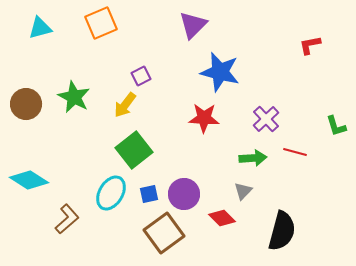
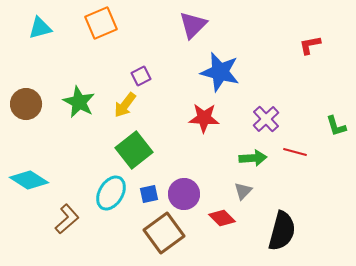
green star: moved 5 px right, 5 px down
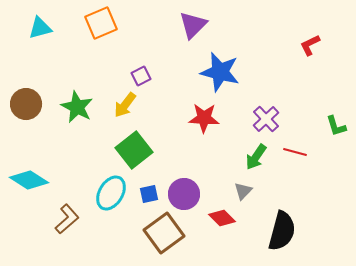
red L-shape: rotated 15 degrees counterclockwise
green star: moved 2 px left, 5 px down
green arrow: moved 3 px right, 1 px up; rotated 128 degrees clockwise
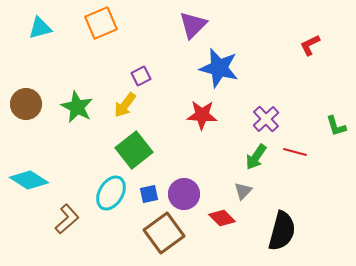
blue star: moved 1 px left, 4 px up
red star: moved 2 px left, 3 px up
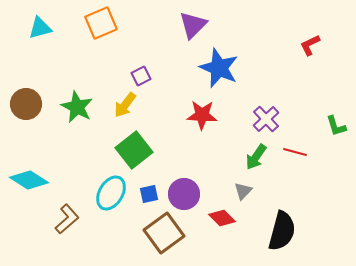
blue star: rotated 9 degrees clockwise
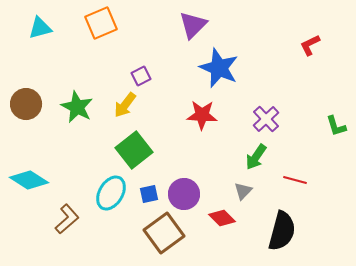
red line: moved 28 px down
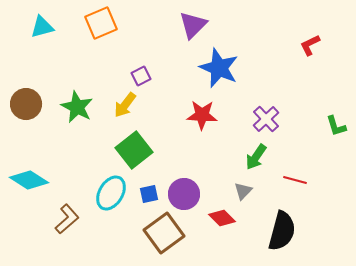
cyan triangle: moved 2 px right, 1 px up
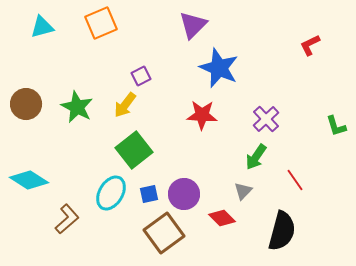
red line: rotated 40 degrees clockwise
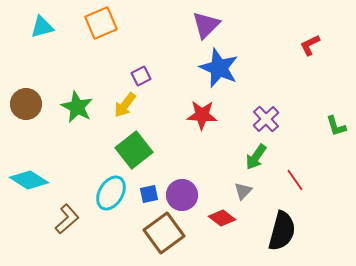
purple triangle: moved 13 px right
purple circle: moved 2 px left, 1 px down
red diamond: rotated 8 degrees counterclockwise
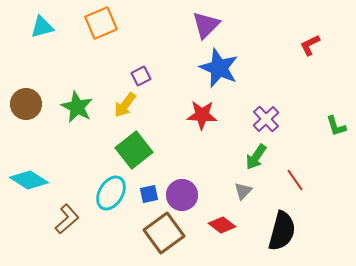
red diamond: moved 7 px down
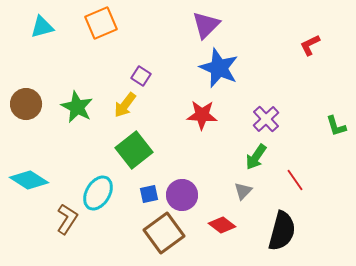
purple square: rotated 30 degrees counterclockwise
cyan ellipse: moved 13 px left
brown L-shape: rotated 16 degrees counterclockwise
